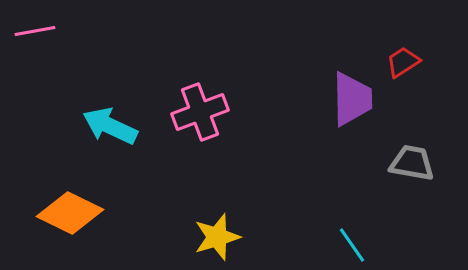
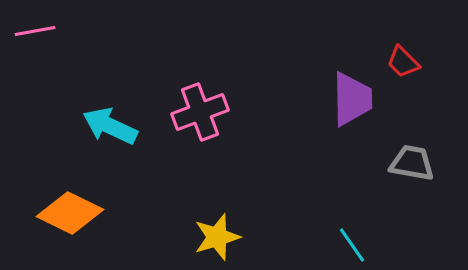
red trapezoid: rotated 102 degrees counterclockwise
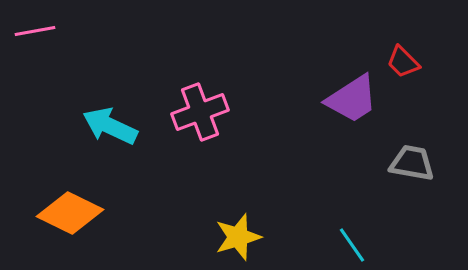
purple trapezoid: rotated 58 degrees clockwise
yellow star: moved 21 px right
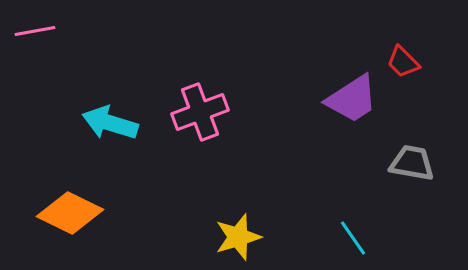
cyan arrow: moved 3 px up; rotated 8 degrees counterclockwise
cyan line: moved 1 px right, 7 px up
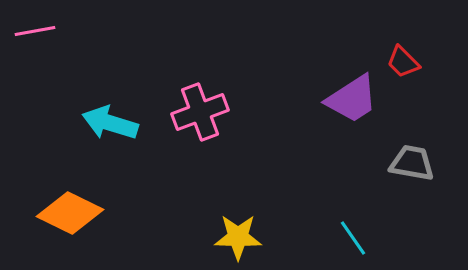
yellow star: rotated 18 degrees clockwise
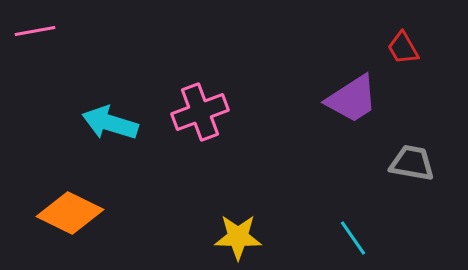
red trapezoid: moved 14 px up; rotated 15 degrees clockwise
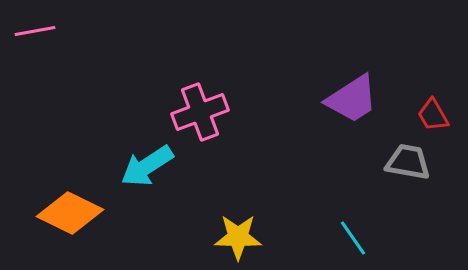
red trapezoid: moved 30 px right, 67 px down
cyan arrow: moved 37 px right, 43 px down; rotated 50 degrees counterclockwise
gray trapezoid: moved 4 px left, 1 px up
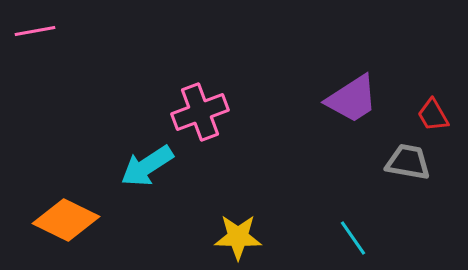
orange diamond: moved 4 px left, 7 px down
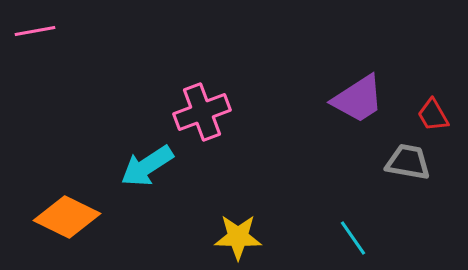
purple trapezoid: moved 6 px right
pink cross: moved 2 px right
orange diamond: moved 1 px right, 3 px up
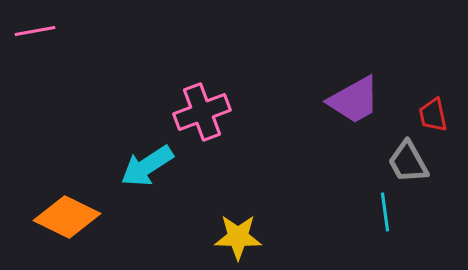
purple trapezoid: moved 4 px left, 1 px down; rotated 4 degrees clockwise
red trapezoid: rotated 18 degrees clockwise
gray trapezoid: rotated 129 degrees counterclockwise
cyan line: moved 32 px right, 26 px up; rotated 27 degrees clockwise
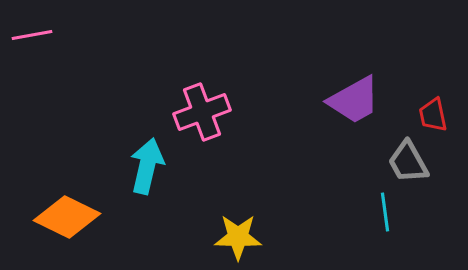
pink line: moved 3 px left, 4 px down
cyan arrow: rotated 136 degrees clockwise
